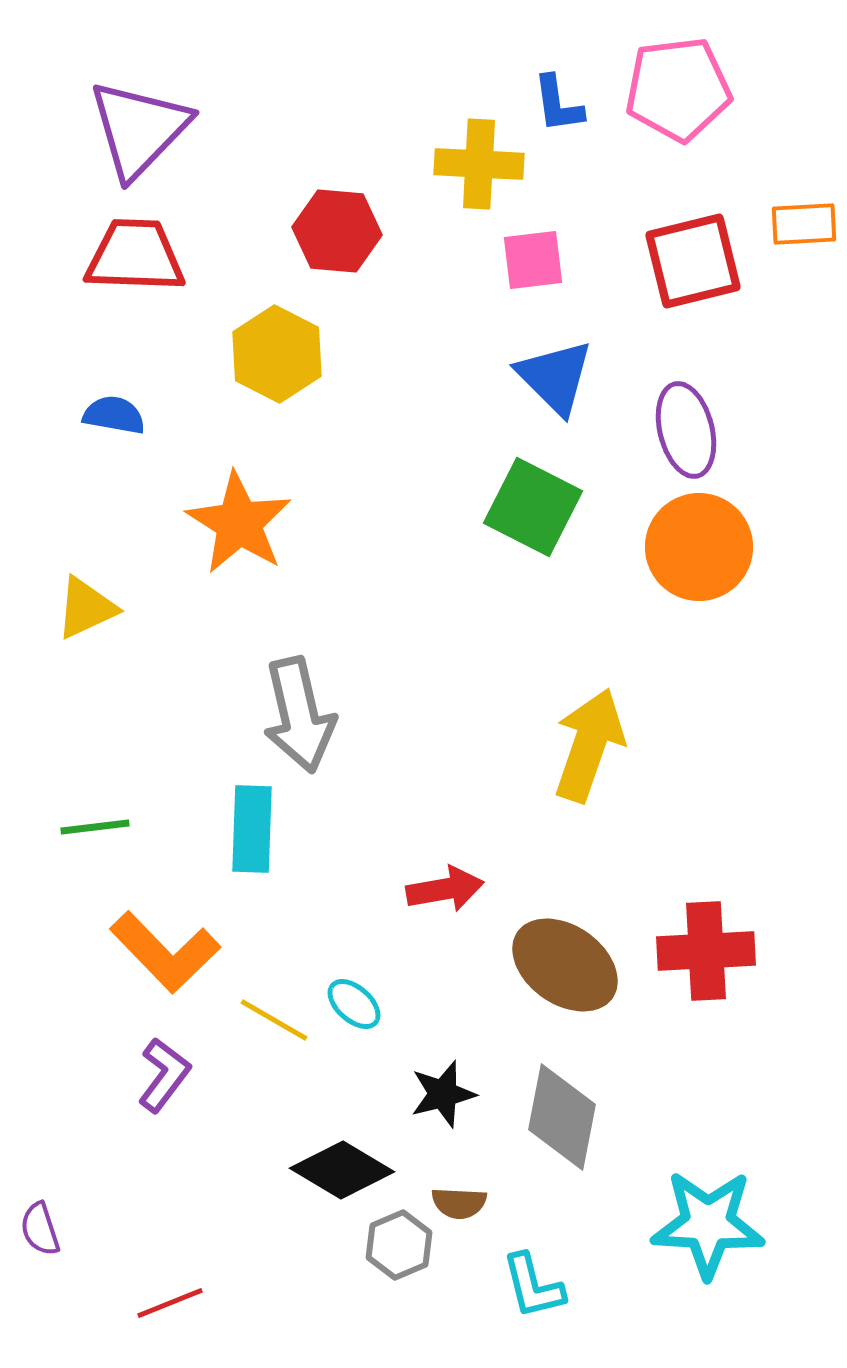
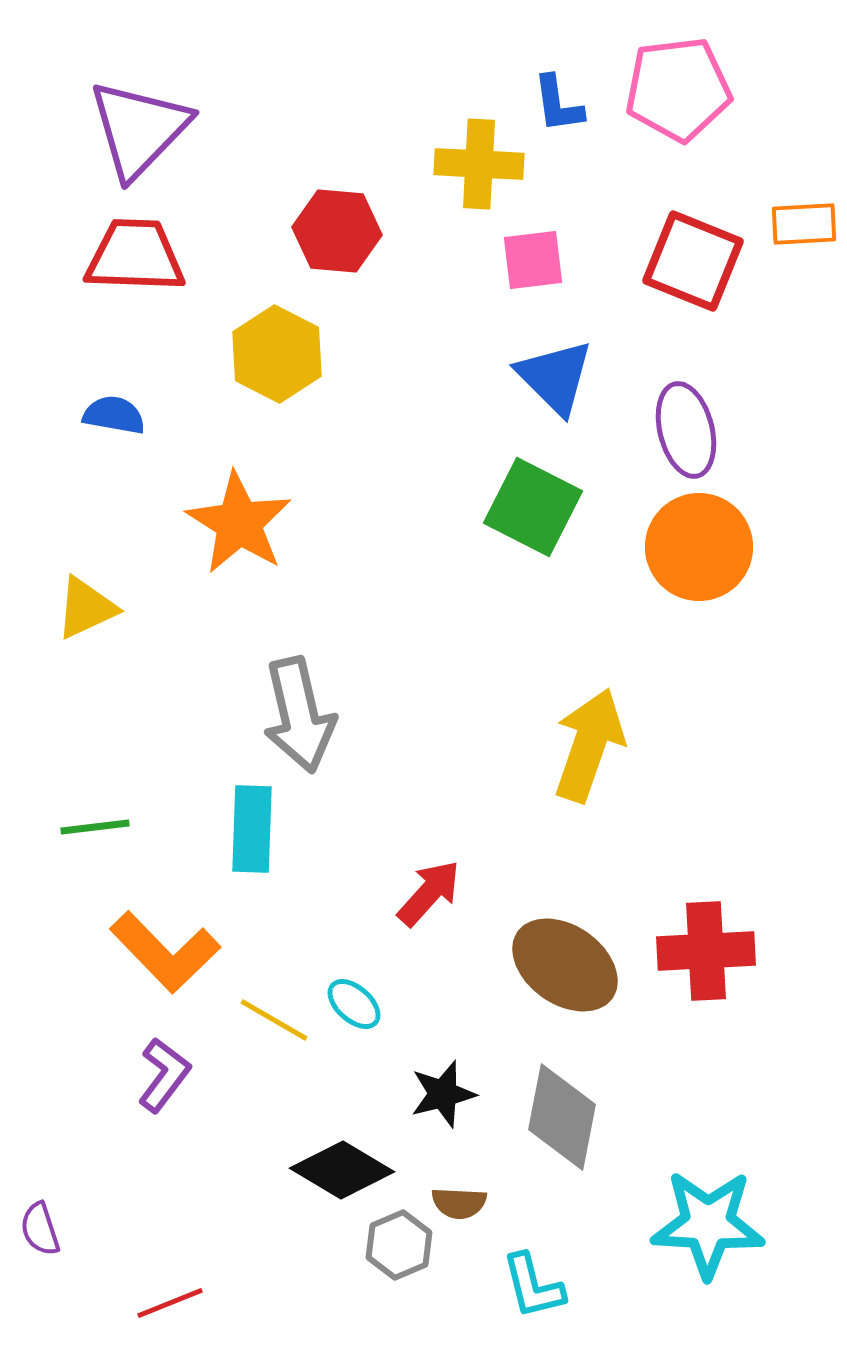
red square: rotated 36 degrees clockwise
red arrow: moved 16 px left, 4 px down; rotated 38 degrees counterclockwise
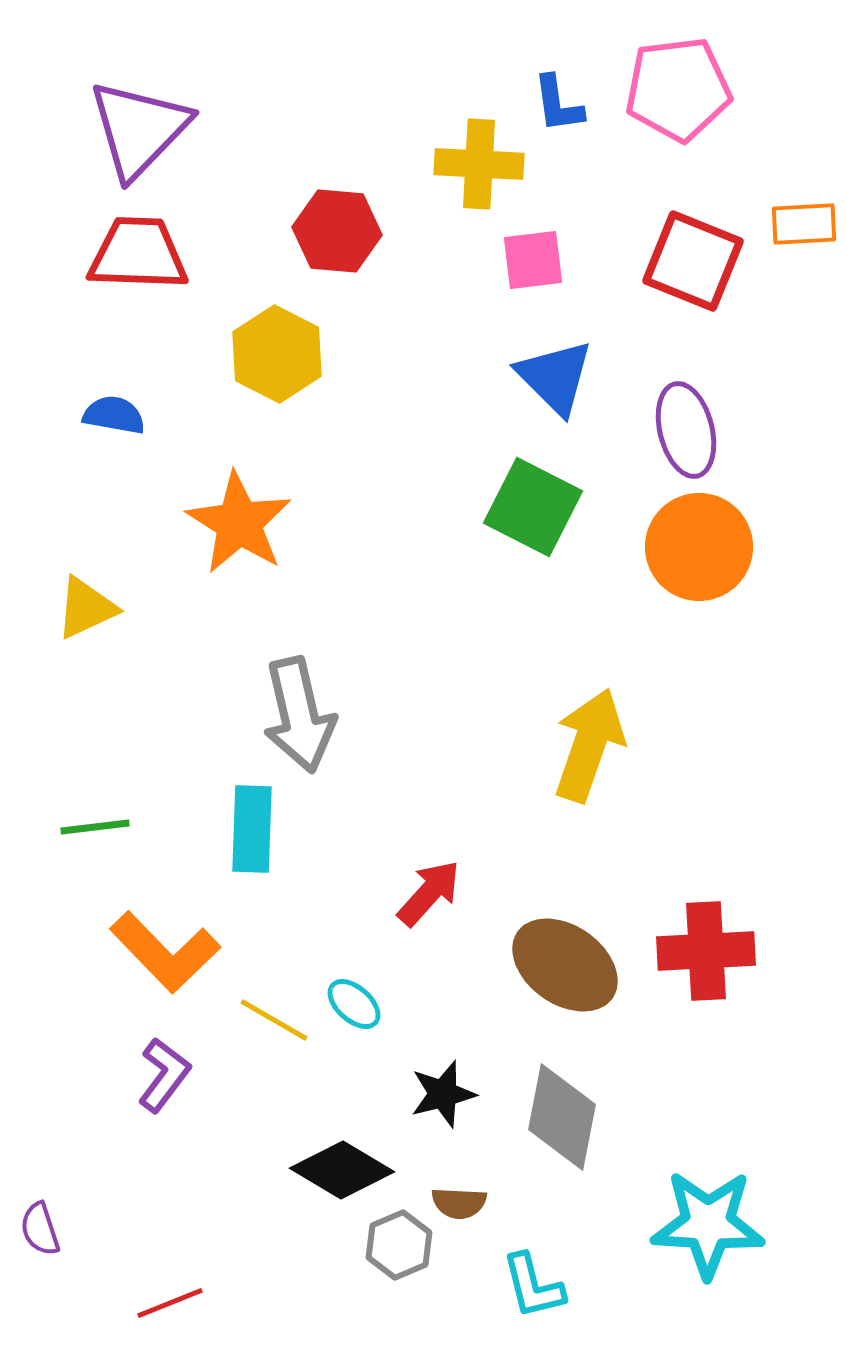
red trapezoid: moved 3 px right, 2 px up
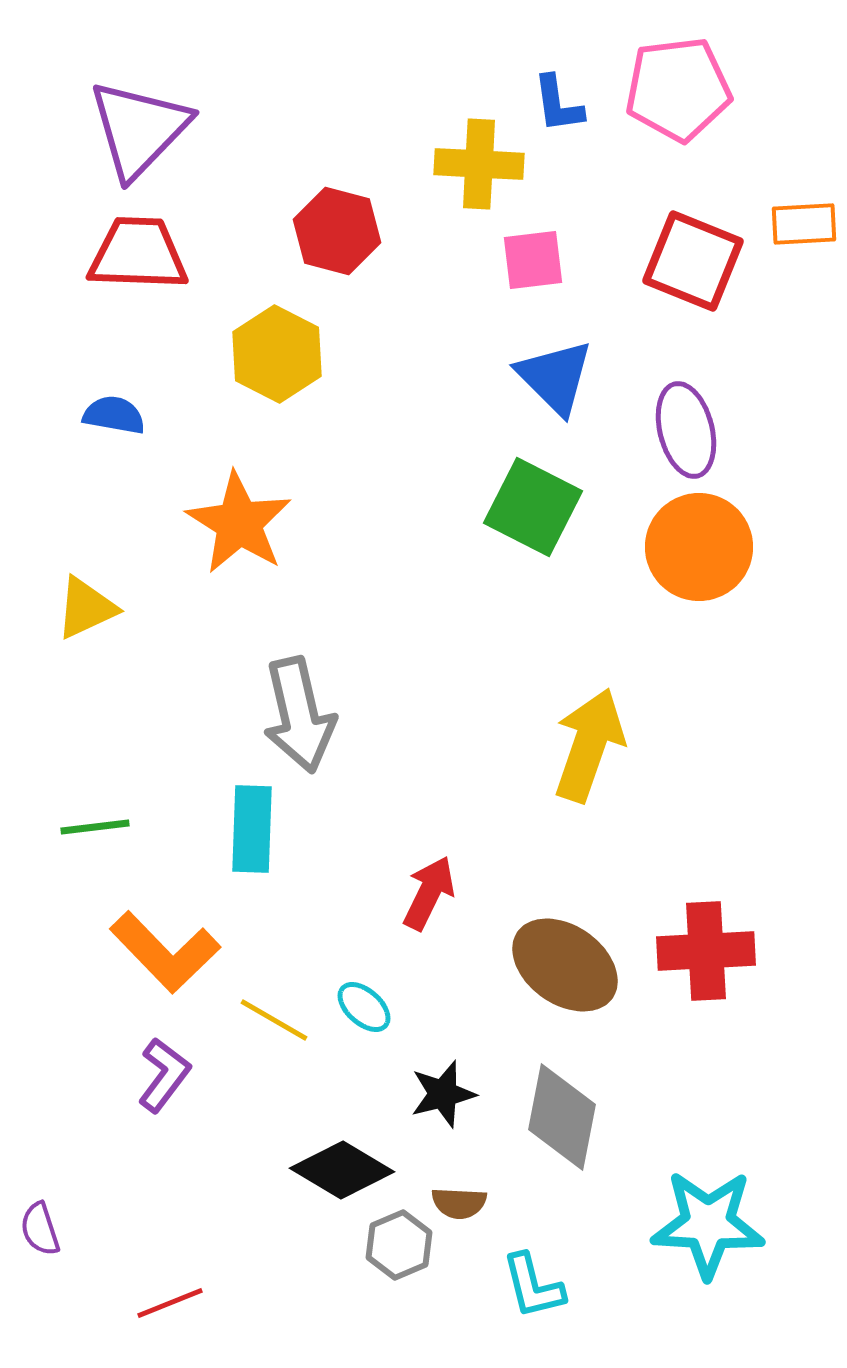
red hexagon: rotated 10 degrees clockwise
red arrow: rotated 16 degrees counterclockwise
cyan ellipse: moved 10 px right, 3 px down
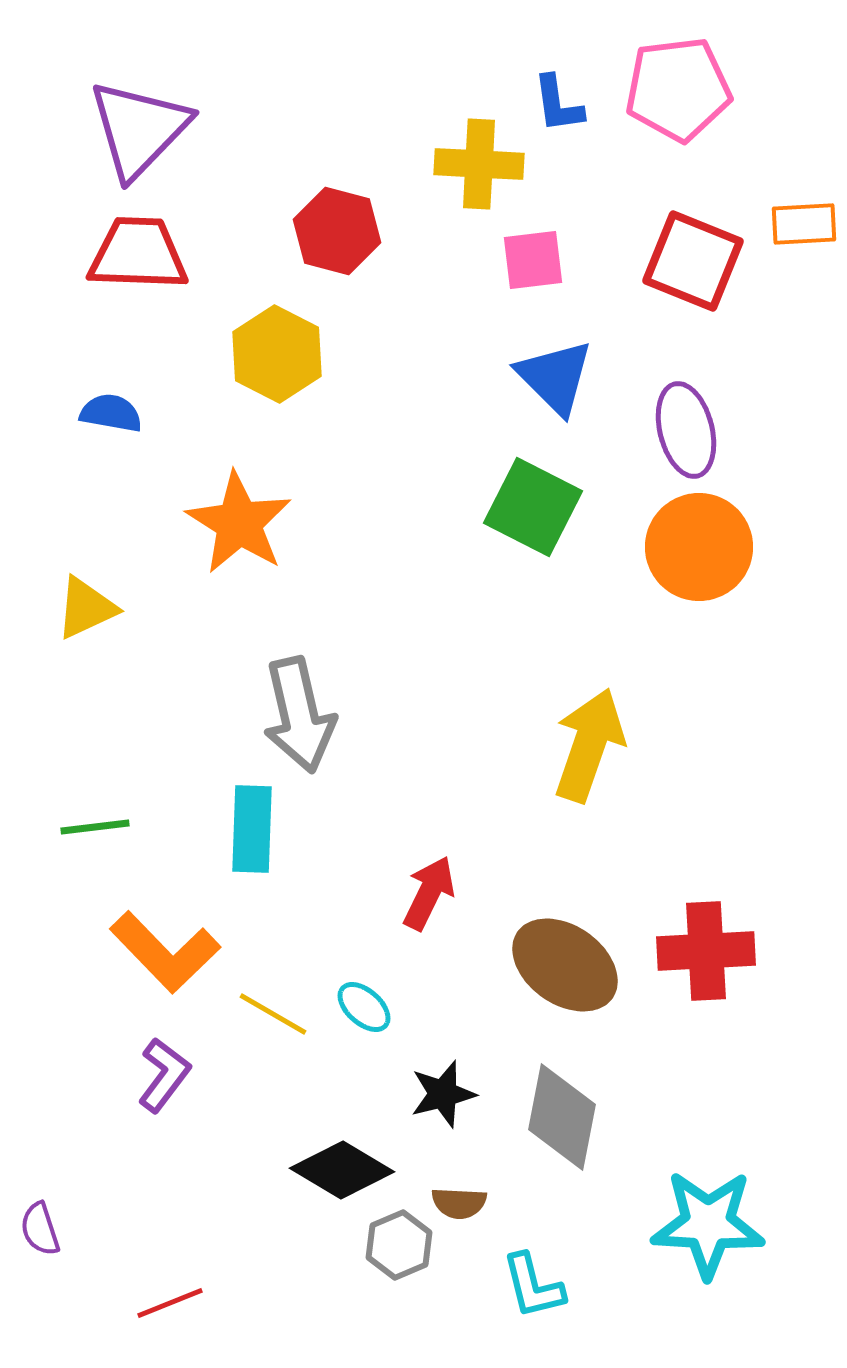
blue semicircle: moved 3 px left, 2 px up
yellow line: moved 1 px left, 6 px up
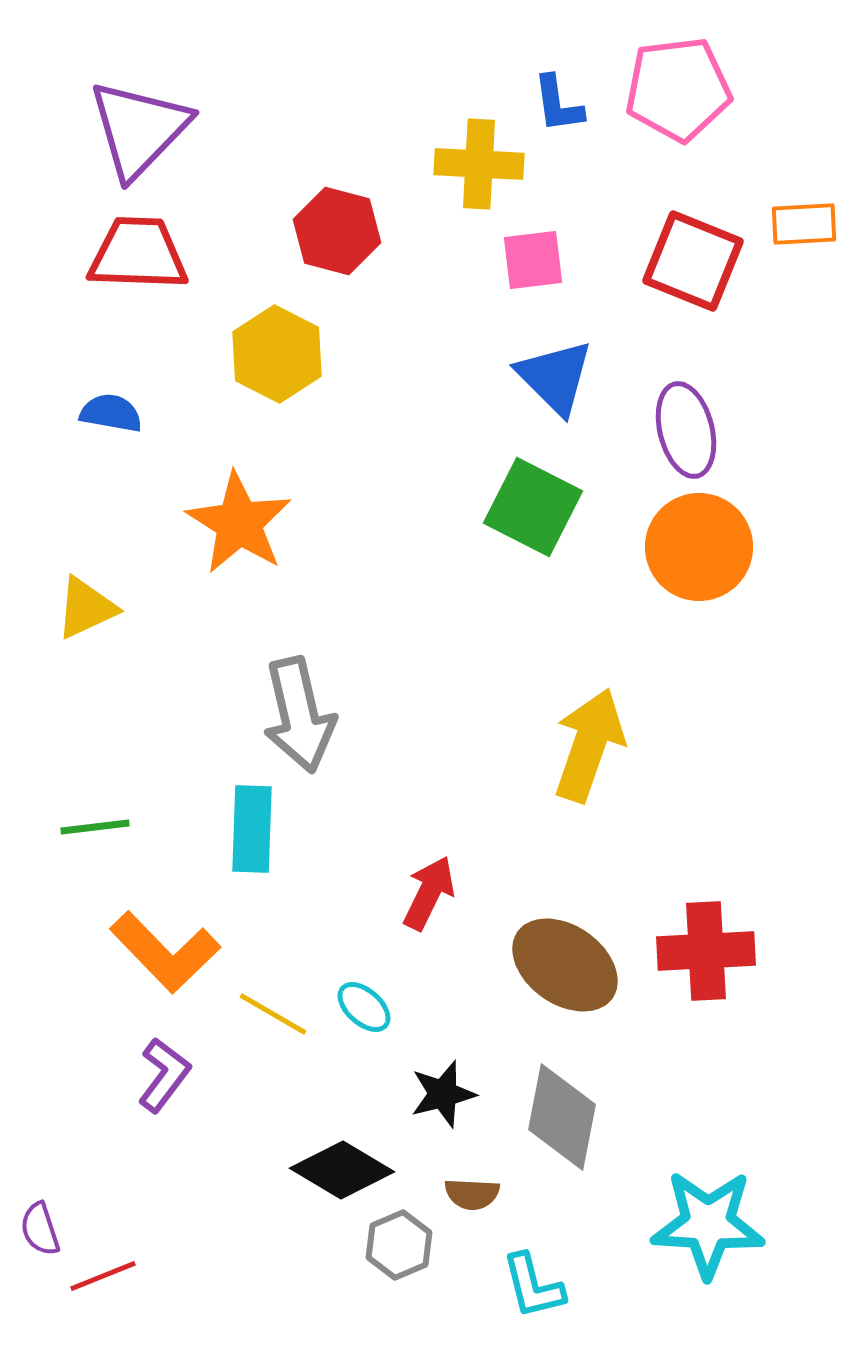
brown semicircle: moved 13 px right, 9 px up
red line: moved 67 px left, 27 px up
